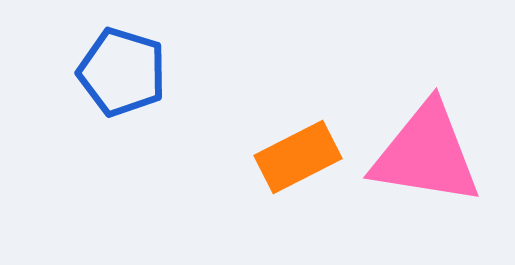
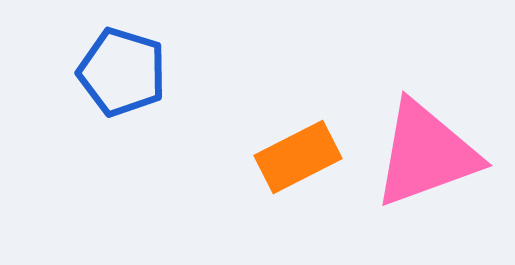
pink triangle: rotated 29 degrees counterclockwise
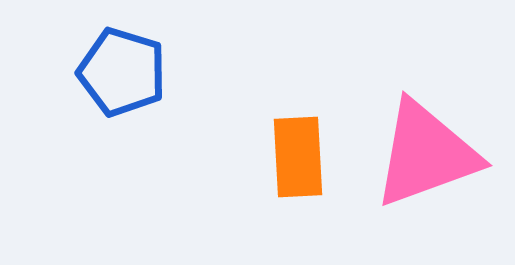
orange rectangle: rotated 66 degrees counterclockwise
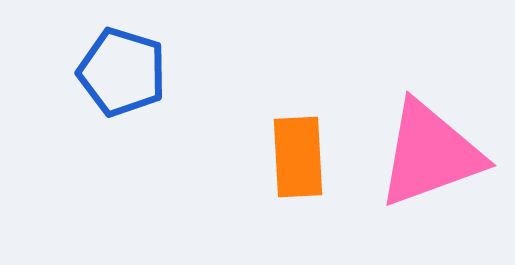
pink triangle: moved 4 px right
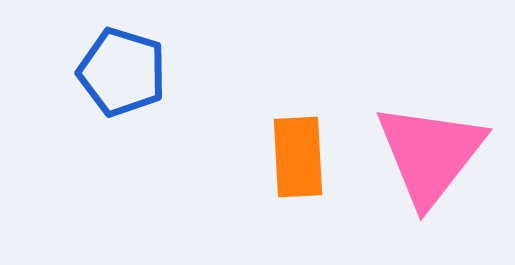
pink triangle: rotated 32 degrees counterclockwise
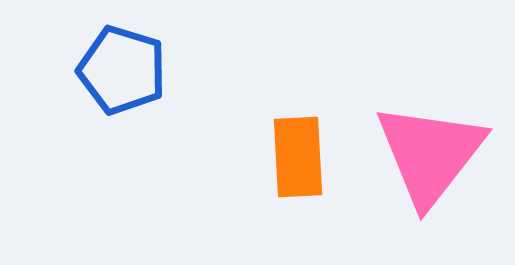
blue pentagon: moved 2 px up
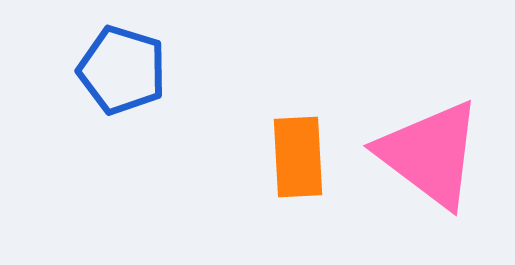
pink triangle: rotated 31 degrees counterclockwise
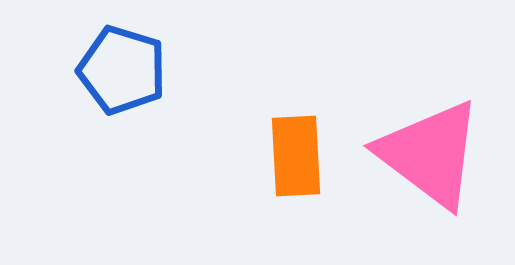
orange rectangle: moved 2 px left, 1 px up
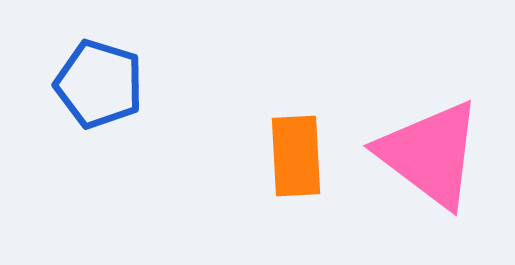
blue pentagon: moved 23 px left, 14 px down
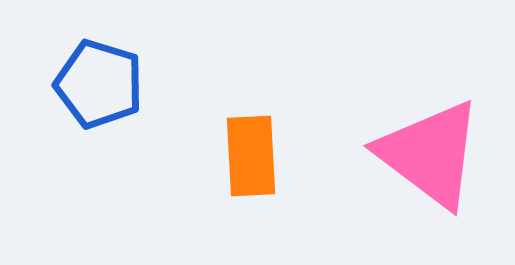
orange rectangle: moved 45 px left
